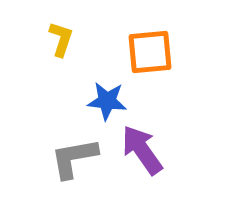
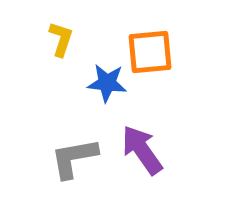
blue star: moved 18 px up
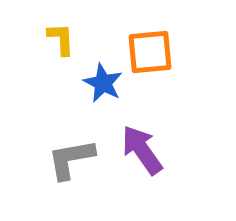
yellow L-shape: rotated 21 degrees counterclockwise
blue star: moved 4 px left; rotated 21 degrees clockwise
gray L-shape: moved 3 px left, 1 px down
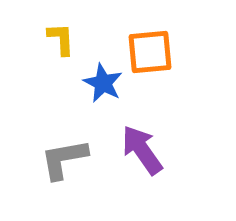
gray L-shape: moved 7 px left
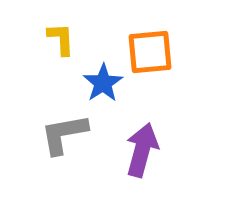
blue star: rotated 12 degrees clockwise
purple arrow: rotated 50 degrees clockwise
gray L-shape: moved 25 px up
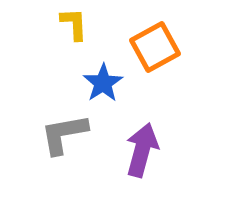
yellow L-shape: moved 13 px right, 15 px up
orange square: moved 5 px right, 5 px up; rotated 24 degrees counterclockwise
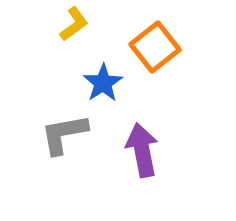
yellow L-shape: rotated 57 degrees clockwise
orange square: rotated 9 degrees counterclockwise
purple arrow: rotated 26 degrees counterclockwise
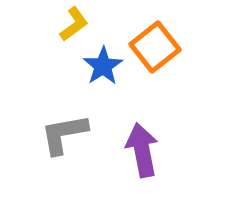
blue star: moved 17 px up
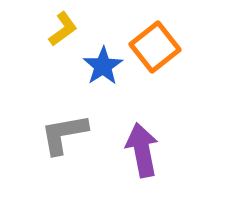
yellow L-shape: moved 11 px left, 5 px down
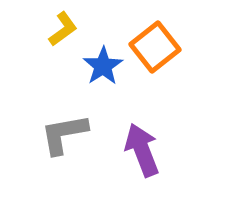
purple arrow: rotated 10 degrees counterclockwise
